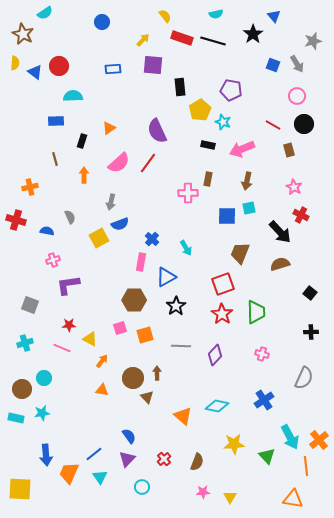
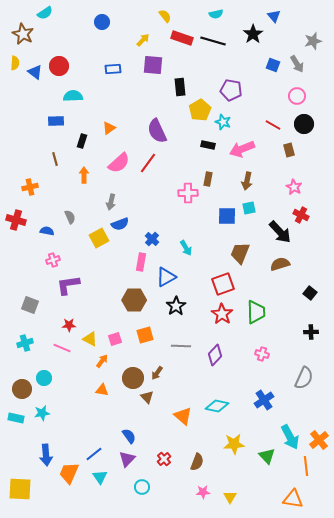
pink square at (120, 328): moved 5 px left, 11 px down
brown arrow at (157, 373): rotated 144 degrees counterclockwise
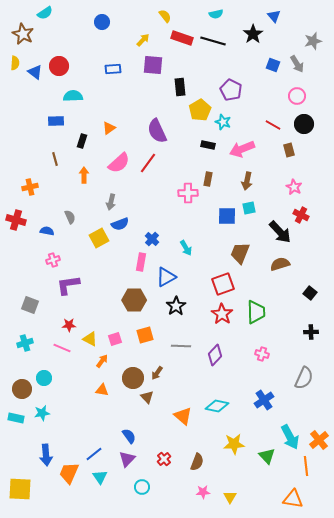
purple pentagon at (231, 90): rotated 15 degrees clockwise
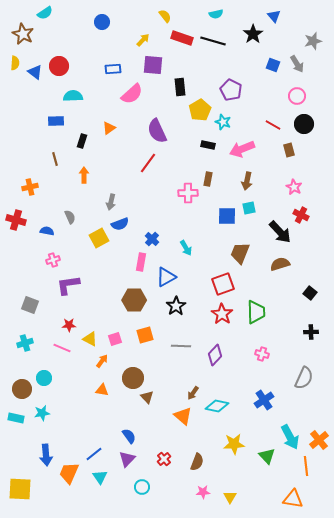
pink semicircle at (119, 163): moved 13 px right, 69 px up
brown arrow at (157, 373): moved 36 px right, 20 px down
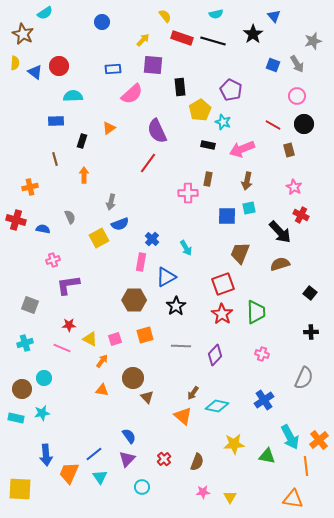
blue semicircle at (47, 231): moved 4 px left, 2 px up
green triangle at (267, 456): rotated 36 degrees counterclockwise
